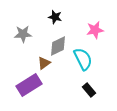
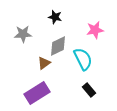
purple rectangle: moved 8 px right, 8 px down
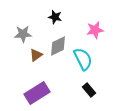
brown triangle: moved 8 px left, 8 px up
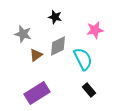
gray star: rotated 18 degrees clockwise
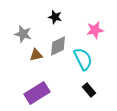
brown triangle: rotated 24 degrees clockwise
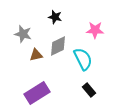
pink star: rotated 12 degrees clockwise
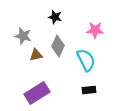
gray star: moved 2 px down
gray diamond: rotated 40 degrees counterclockwise
cyan semicircle: moved 3 px right, 1 px down
black rectangle: rotated 56 degrees counterclockwise
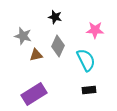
purple rectangle: moved 3 px left, 1 px down
